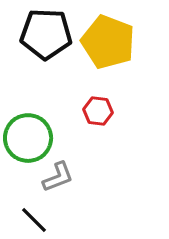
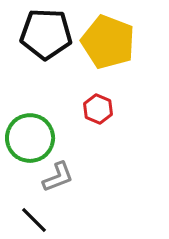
red hexagon: moved 2 px up; rotated 16 degrees clockwise
green circle: moved 2 px right
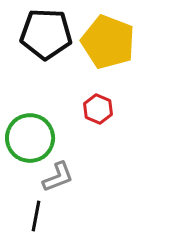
black line: moved 2 px right, 4 px up; rotated 56 degrees clockwise
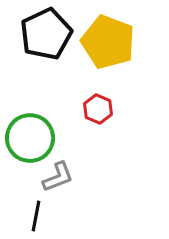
black pentagon: rotated 27 degrees counterclockwise
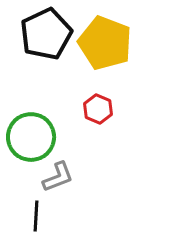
yellow pentagon: moved 3 px left, 1 px down
green circle: moved 1 px right, 1 px up
black line: rotated 8 degrees counterclockwise
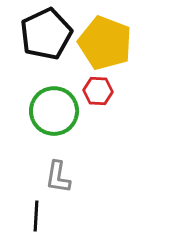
red hexagon: moved 18 px up; rotated 20 degrees counterclockwise
green circle: moved 23 px right, 26 px up
gray L-shape: rotated 120 degrees clockwise
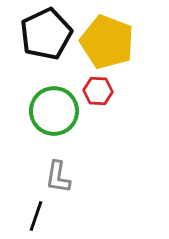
yellow pentagon: moved 2 px right, 1 px up
black line: rotated 16 degrees clockwise
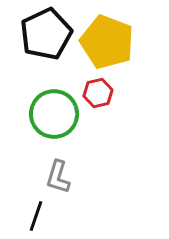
red hexagon: moved 2 px down; rotated 16 degrees counterclockwise
green circle: moved 3 px down
gray L-shape: rotated 8 degrees clockwise
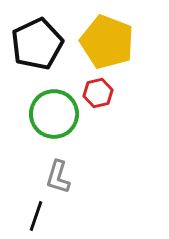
black pentagon: moved 9 px left, 10 px down
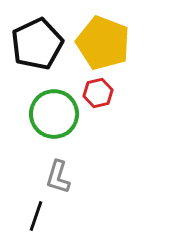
yellow pentagon: moved 4 px left, 1 px down
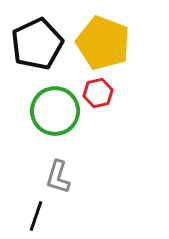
green circle: moved 1 px right, 3 px up
